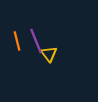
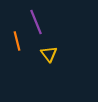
purple line: moved 19 px up
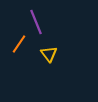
orange line: moved 2 px right, 3 px down; rotated 48 degrees clockwise
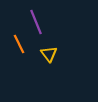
orange line: rotated 60 degrees counterclockwise
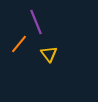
orange line: rotated 66 degrees clockwise
